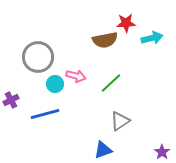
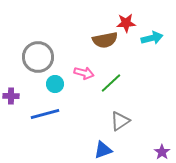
pink arrow: moved 8 px right, 3 px up
purple cross: moved 4 px up; rotated 28 degrees clockwise
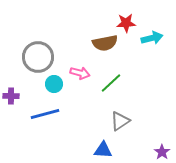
brown semicircle: moved 3 px down
pink arrow: moved 4 px left
cyan circle: moved 1 px left
blue triangle: rotated 24 degrees clockwise
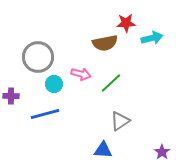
pink arrow: moved 1 px right, 1 px down
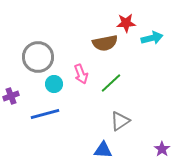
pink arrow: rotated 54 degrees clockwise
purple cross: rotated 21 degrees counterclockwise
purple star: moved 3 px up
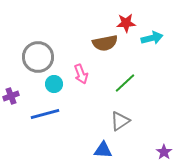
green line: moved 14 px right
purple star: moved 2 px right, 3 px down
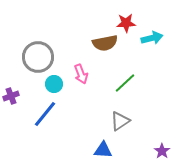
blue line: rotated 36 degrees counterclockwise
purple star: moved 2 px left, 1 px up
